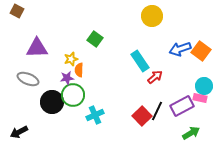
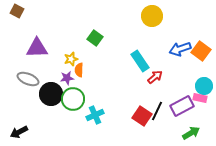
green square: moved 1 px up
green circle: moved 4 px down
black circle: moved 1 px left, 8 px up
red square: rotated 12 degrees counterclockwise
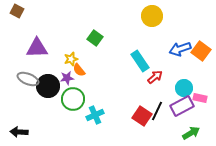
orange semicircle: rotated 40 degrees counterclockwise
cyan circle: moved 20 px left, 2 px down
black circle: moved 3 px left, 8 px up
black arrow: rotated 30 degrees clockwise
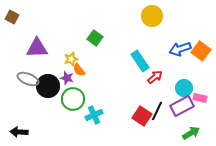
brown square: moved 5 px left, 6 px down
purple star: rotated 24 degrees clockwise
cyan cross: moved 1 px left
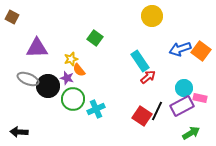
red arrow: moved 7 px left
cyan cross: moved 2 px right, 6 px up
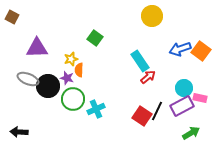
orange semicircle: rotated 40 degrees clockwise
